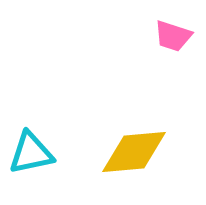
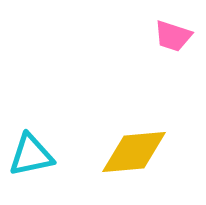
cyan triangle: moved 2 px down
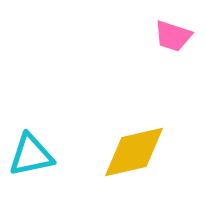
yellow diamond: rotated 8 degrees counterclockwise
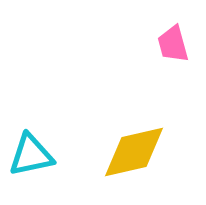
pink trapezoid: moved 8 px down; rotated 57 degrees clockwise
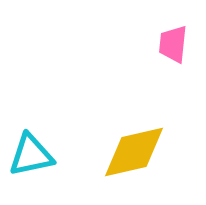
pink trapezoid: rotated 21 degrees clockwise
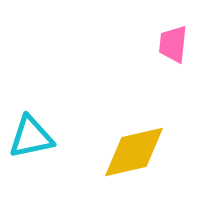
cyan triangle: moved 18 px up
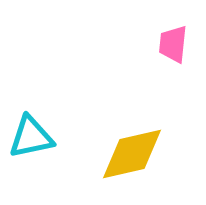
yellow diamond: moved 2 px left, 2 px down
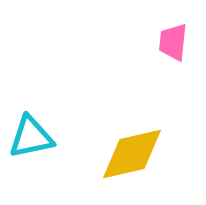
pink trapezoid: moved 2 px up
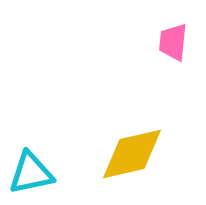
cyan triangle: moved 36 px down
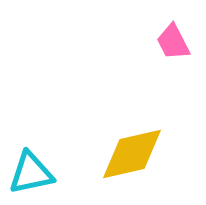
pink trapezoid: rotated 33 degrees counterclockwise
